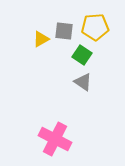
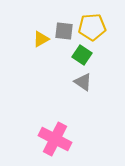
yellow pentagon: moved 3 px left
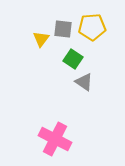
gray square: moved 1 px left, 2 px up
yellow triangle: rotated 24 degrees counterclockwise
green square: moved 9 px left, 4 px down
gray triangle: moved 1 px right
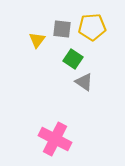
gray square: moved 1 px left
yellow triangle: moved 4 px left, 1 px down
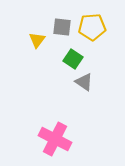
gray square: moved 2 px up
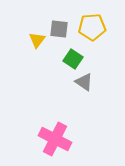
gray square: moved 3 px left, 2 px down
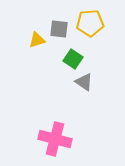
yellow pentagon: moved 2 px left, 4 px up
yellow triangle: rotated 36 degrees clockwise
pink cross: rotated 12 degrees counterclockwise
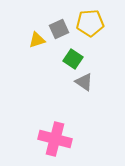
gray square: rotated 30 degrees counterclockwise
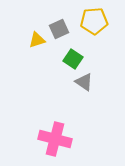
yellow pentagon: moved 4 px right, 2 px up
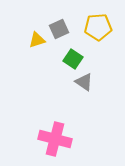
yellow pentagon: moved 4 px right, 6 px down
